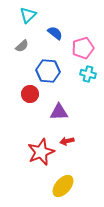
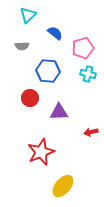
gray semicircle: rotated 40 degrees clockwise
red circle: moved 4 px down
red arrow: moved 24 px right, 9 px up
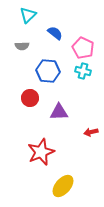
pink pentagon: rotated 30 degrees counterclockwise
cyan cross: moved 5 px left, 3 px up
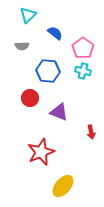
pink pentagon: rotated 10 degrees clockwise
purple triangle: rotated 24 degrees clockwise
red arrow: rotated 88 degrees counterclockwise
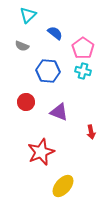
gray semicircle: rotated 24 degrees clockwise
red circle: moved 4 px left, 4 px down
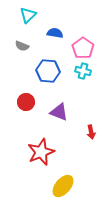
blue semicircle: rotated 28 degrees counterclockwise
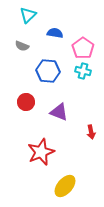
yellow ellipse: moved 2 px right
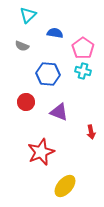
blue hexagon: moved 3 px down
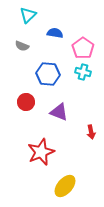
cyan cross: moved 1 px down
